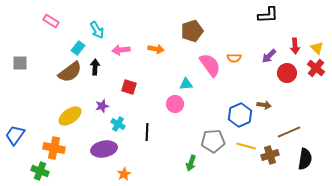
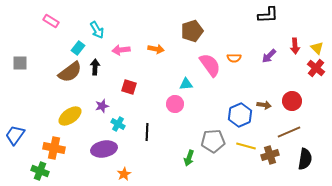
red circle: moved 5 px right, 28 px down
green arrow: moved 2 px left, 5 px up
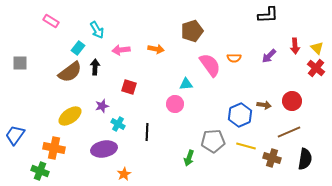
brown cross: moved 2 px right, 3 px down; rotated 36 degrees clockwise
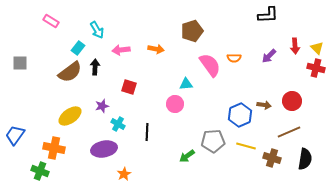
red cross: rotated 24 degrees counterclockwise
green arrow: moved 2 px left, 2 px up; rotated 35 degrees clockwise
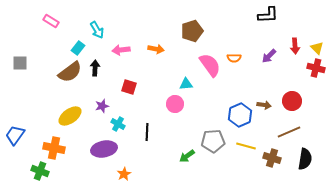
black arrow: moved 1 px down
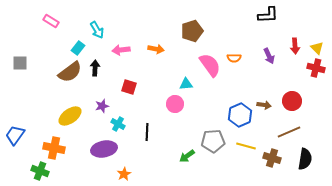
purple arrow: rotated 70 degrees counterclockwise
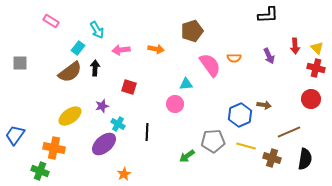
red circle: moved 19 px right, 2 px up
purple ellipse: moved 5 px up; rotated 30 degrees counterclockwise
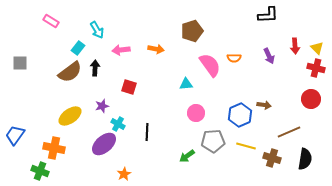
pink circle: moved 21 px right, 9 px down
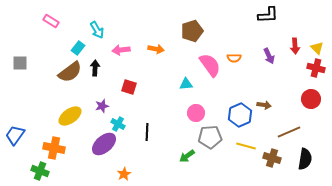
gray pentagon: moved 3 px left, 4 px up
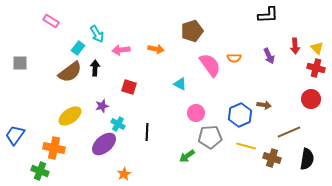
cyan arrow: moved 4 px down
cyan triangle: moved 6 px left; rotated 32 degrees clockwise
black semicircle: moved 2 px right
